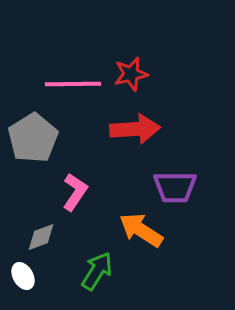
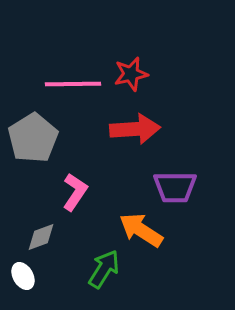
green arrow: moved 7 px right, 2 px up
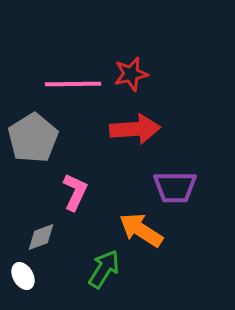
pink L-shape: rotated 9 degrees counterclockwise
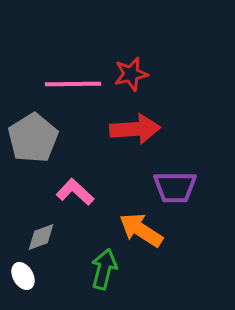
pink L-shape: rotated 72 degrees counterclockwise
green arrow: rotated 18 degrees counterclockwise
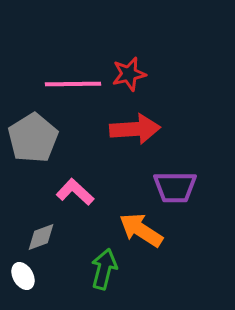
red star: moved 2 px left
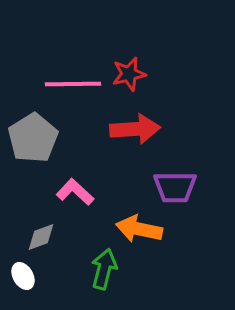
orange arrow: moved 2 px left, 1 px up; rotated 21 degrees counterclockwise
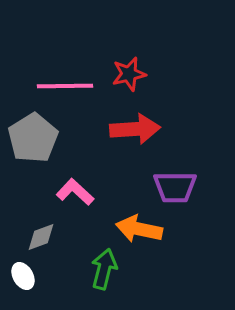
pink line: moved 8 px left, 2 px down
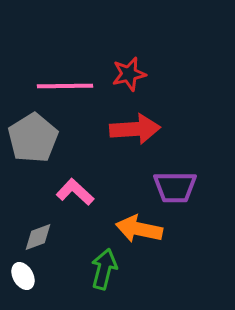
gray diamond: moved 3 px left
